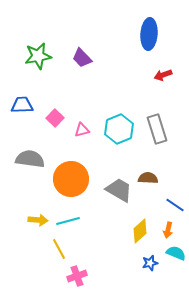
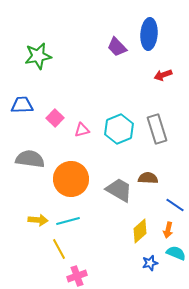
purple trapezoid: moved 35 px right, 11 px up
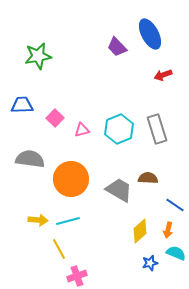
blue ellipse: moved 1 px right; rotated 32 degrees counterclockwise
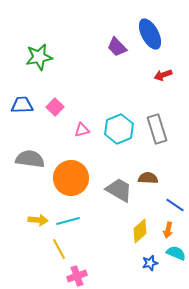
green star: moved 1 px right, 1 px down
pink square: moved 11 px up
orange circle: moved 1 px up
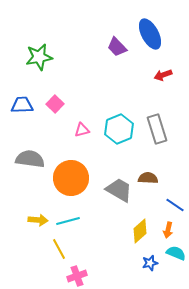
pink square: moved 3 px up
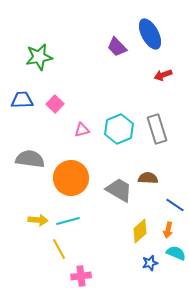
blue trapezoid: moved 5 px up
pink cross: moved 4 px right; rotated 12 degrees clockwise
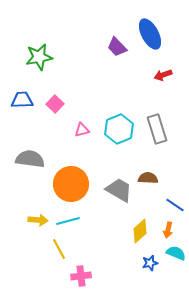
orange circle: moved 6 px down
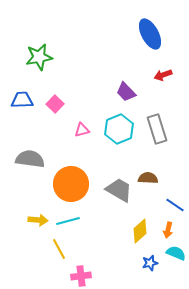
purple trapezoid: moved 9 px right, 45 px down
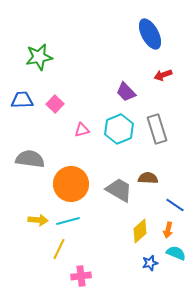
yellow line: rotated 55 degrees clockwise
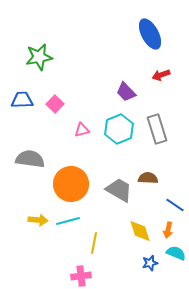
red arrow: moved 2 px left
yellow diamond: rotated 65 degrees counterclockwise
yellow line: moved 35 px right, 6 px up; rotated 15 degrees counterclockwise
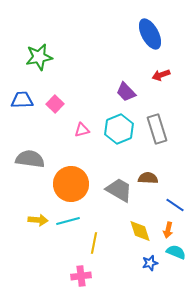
cyan semicircle: moved 1 px up
